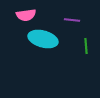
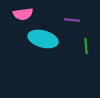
pink semicircle: moved 3 px left, 1 px up
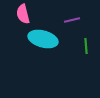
pink semicircle: rotated 84 degrees clockwise
purple line: rotated 21 degrees counterclockwise
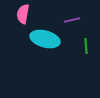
pink semicircle: rotated 24 degrees clockwise
cyan ellipse: moved 2 px right
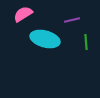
pink semicircle: rotated 48 degrees clockwise
green line: moved 4 px up
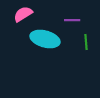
purple line: rotated 14 degrees clockwise
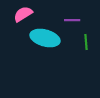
cyan ellipse: moved 1 px up
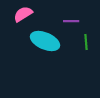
purple line: moved 1 px left, 1 px down
cyan ellipse: moved 3 px down; rotated 8 degrees clockwise
